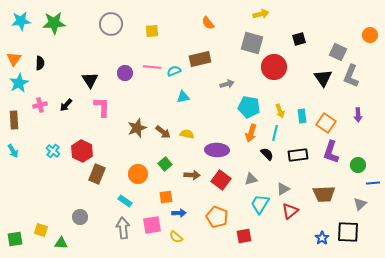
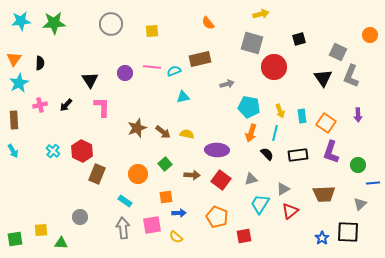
yellow square at (41, 230): rotated 24 degrees counterclockwise
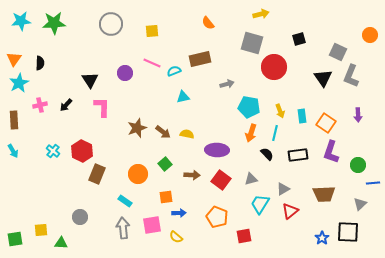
pink line at (152, 67): moved 4 px up; rotated 18 degrees clockwise
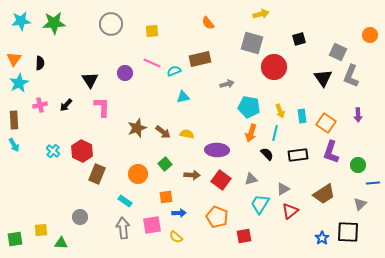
cyan arrow at (13, 151): moved 1 px right, 6 px up
brown trapezoid at (324, 194): rotated 30 degrees counterclockwise
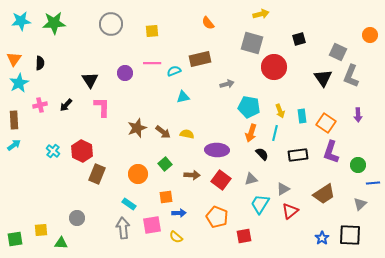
pink line at (152, 63): rotated 24 degrees counterclockwise
cyan arrow at (14, 145): rotated 96 degrees counterclockwise
black semicircle at (267, 154): moved 5 px left
cyan rectangle at (125, 201): moved 4 px right, 3 px down
gray circle at (80, 217): moved 3 px left, 1 px down
black square at (348, 232): moved 2 px right, 3 px down
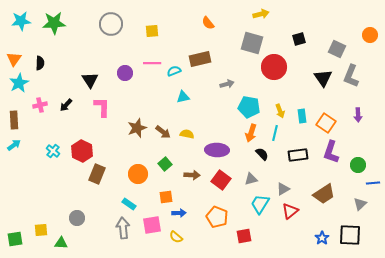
gray square at (338, 52): moved 1 px left, 3 px up
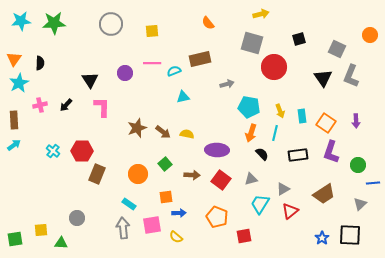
purple arrow at (358, 115): moved 2 px left, 6 px down
red hexagon at (82, 151): rotated 25 degrees counterclockwise
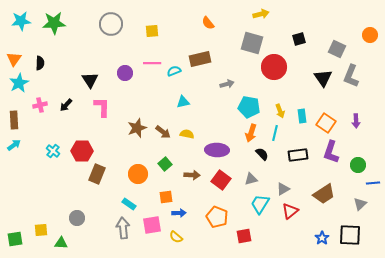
cyan triangle at (183, 97): moved 5 px down
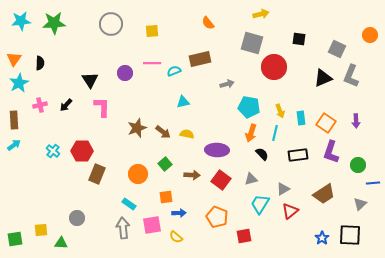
black square at (299, 39): rotated 24 degrees clockwise
black triangle at (323, 78): rotated 42 degrees clockwise
cyan rectangle at (302, 116): moved 1 px left, 2 px down
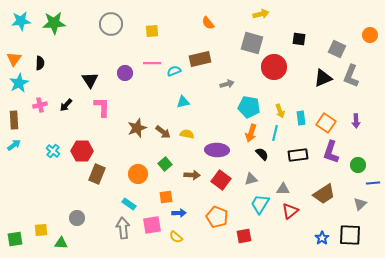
gray triangle at (283, 189): rotated 32 degrees clockwise
